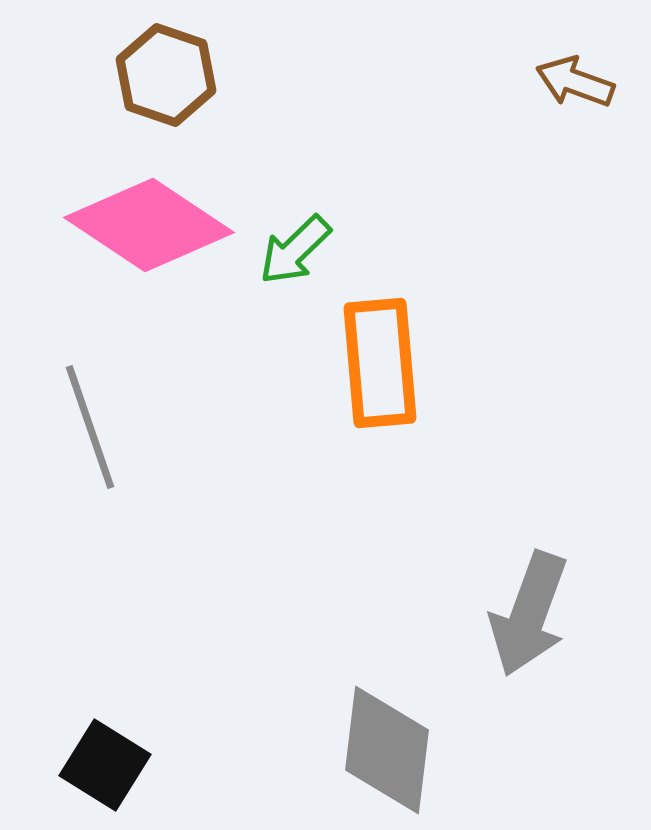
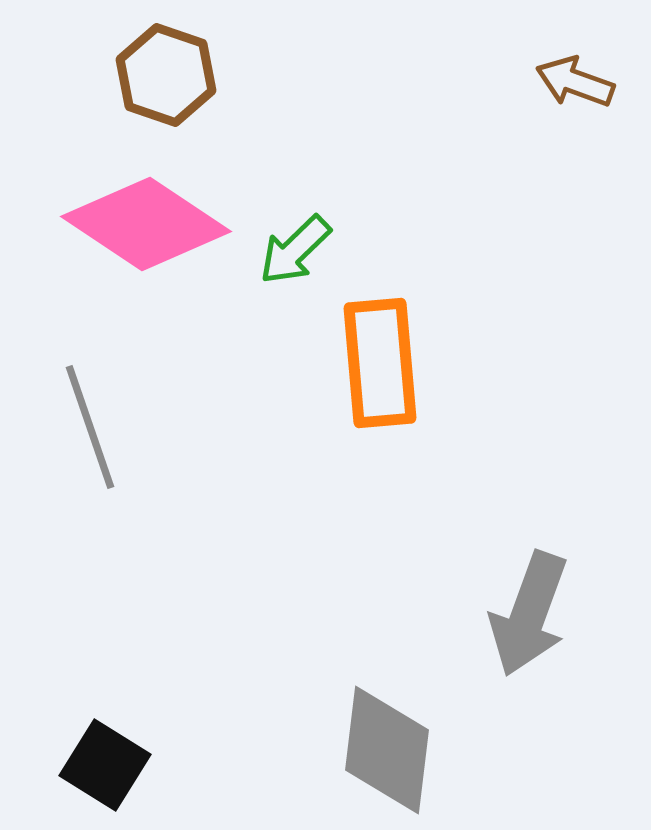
pink diamond: moved 3 px left, 1 px up
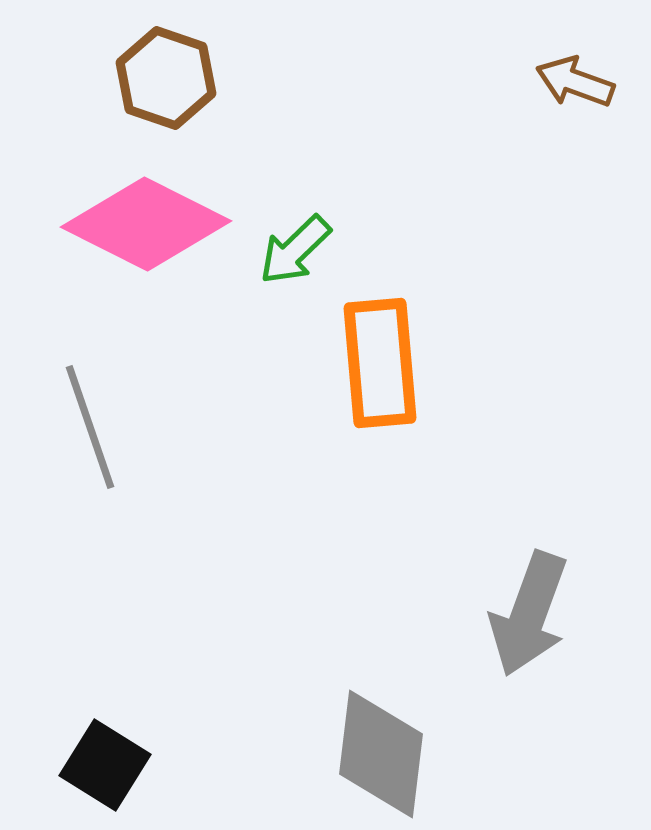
brown hexagon: moved 3 px down
pink diamond: rotated 7 degrees counterclockwise
gray diamond: moved 6 px left, 4 px down
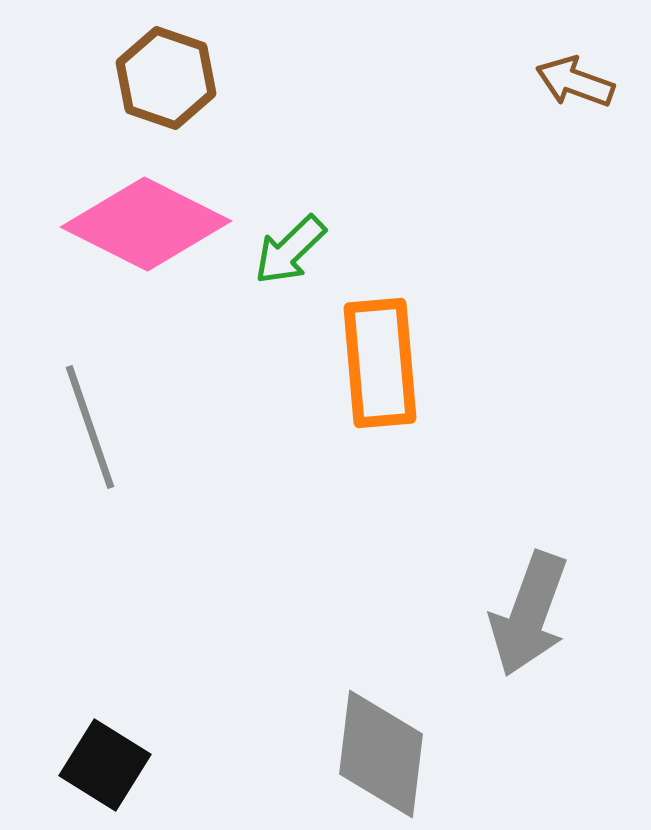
green arrow: moved 5 px left
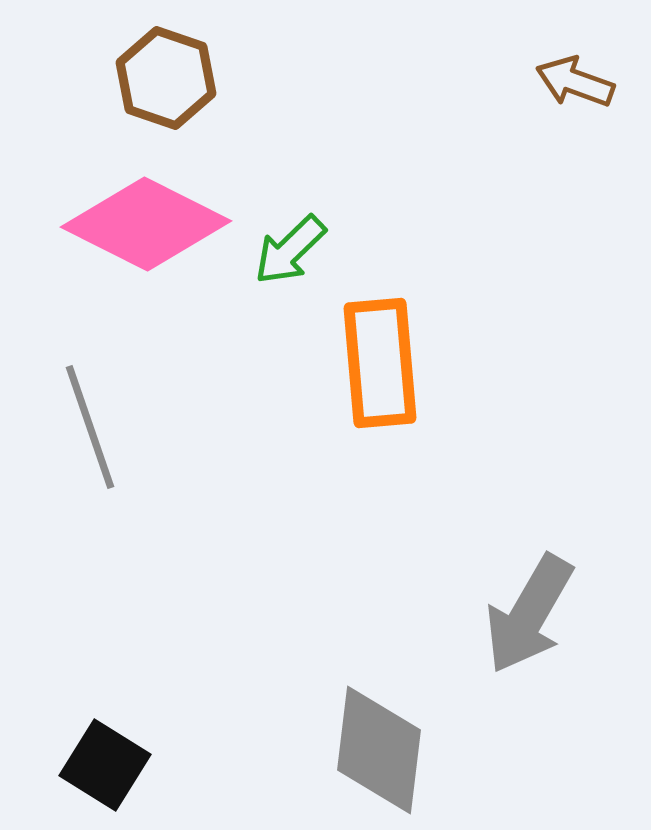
gray arrow: rotated 10 degrees clockwise
gray diamond: moved 2 px left, 4 px up
